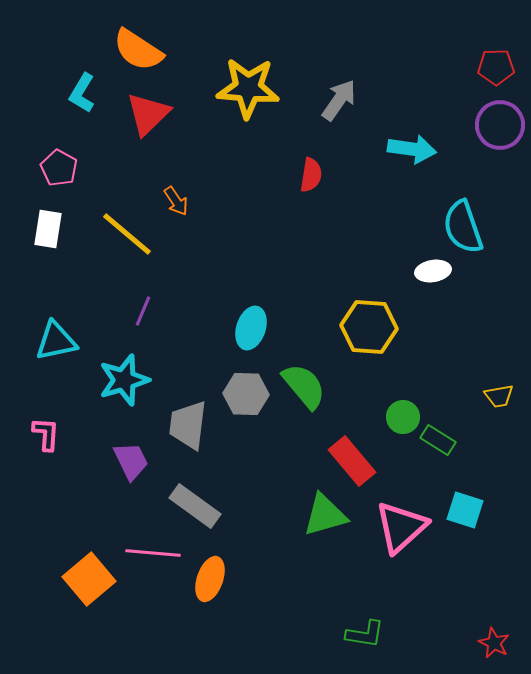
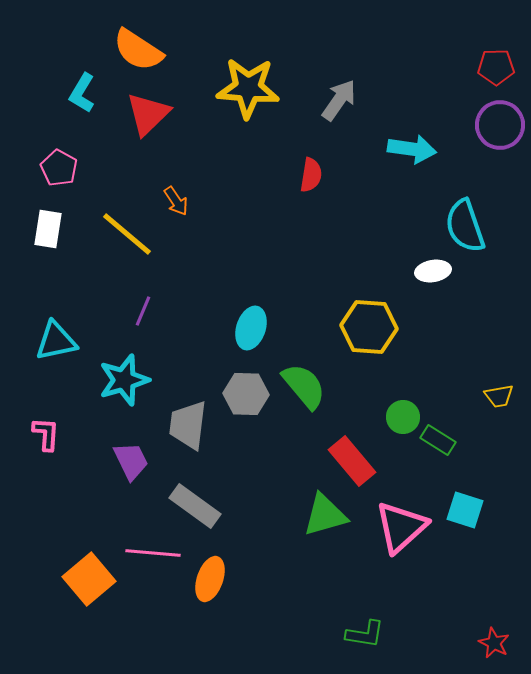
cyan semicircle: moved 2 px right, 1 px up
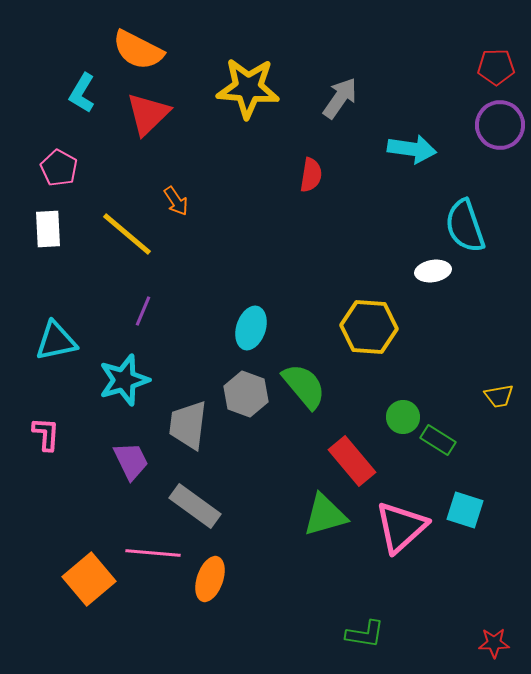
orange semicircle: rotated 6 degrees counterclockwise
gray arrow: moved 1 px right, 2 px up
white rectangle: rotated 12 degrees counterclockwise
gray hexagon: rotated 18 degrees clockwise
red star: rotated 28 degrees counterclockwise
